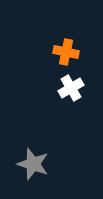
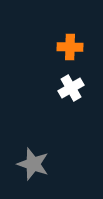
orange cross: moved 4 px right, 5 px up; rotated 10 degrees counterclockwise
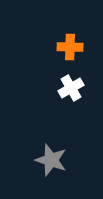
gray star: moved 18 px right, 4 px up
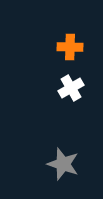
gray star: moved 12 px right, 4 px down
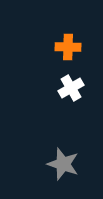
orange cross: moved 2 px left
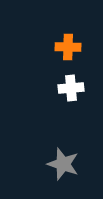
white cross: rotated 25 degrees clockwise
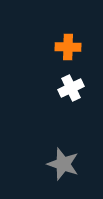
white cross: rotated 20 degrees counterclockwise
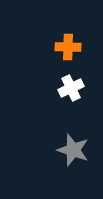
gray star: moved 10 px right, 14 px up
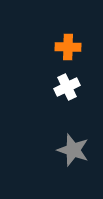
white cross: moved 4 px left, 1 px up
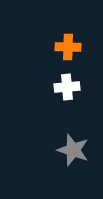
white cross: rotated 20 degrees clockwise
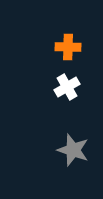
white cross: rotated 25 degrees counterclockwise
